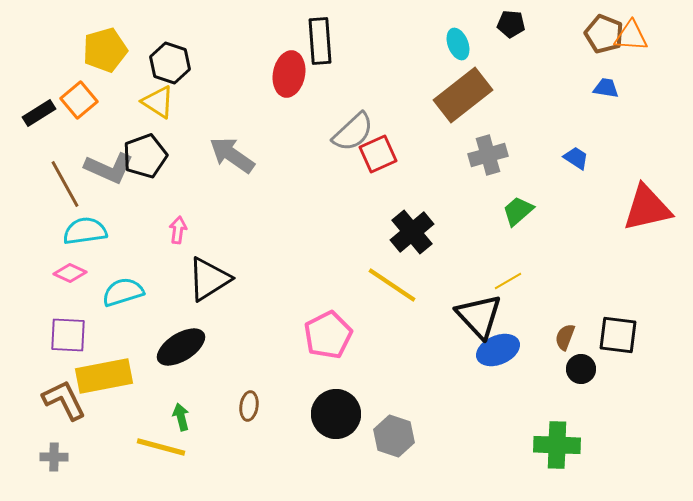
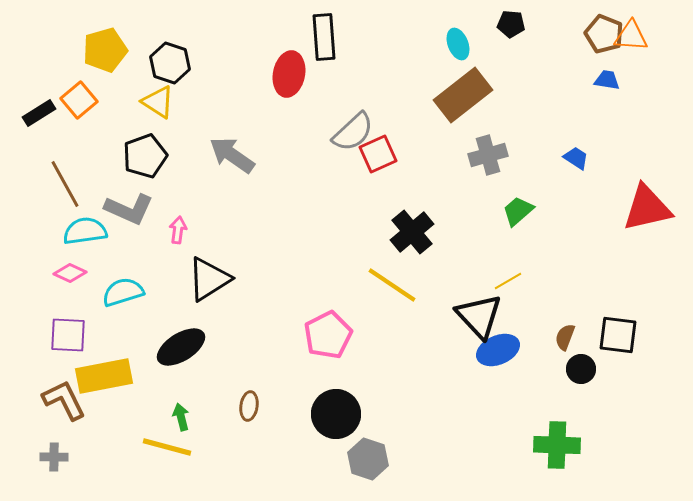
black rectangle at (320, 41): moved 4 px right, 4 px up
blue trapezoid at (606, 88): moved 1 px right, 8 px up
gray L-shape at (109, 168): moved 20 px right, 41 px down
gray hexagon at (394, 436): moved 26 px left, 23 px down
yellow line at (161, 447): moved 6 px right
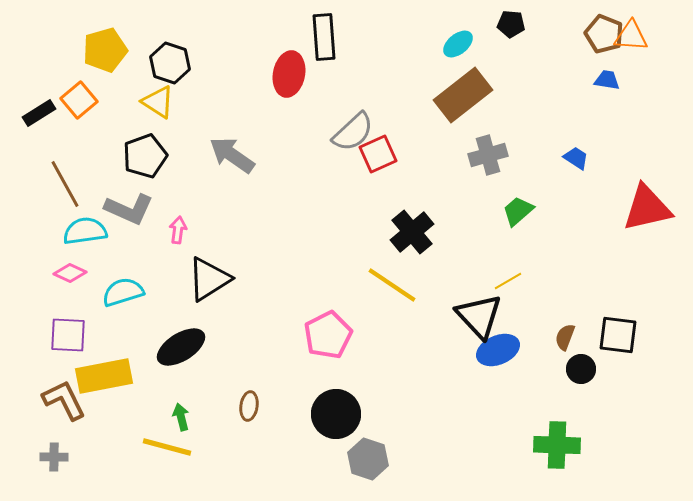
cyan ellipse at (458, 44): rotated 72 degrees clockwise
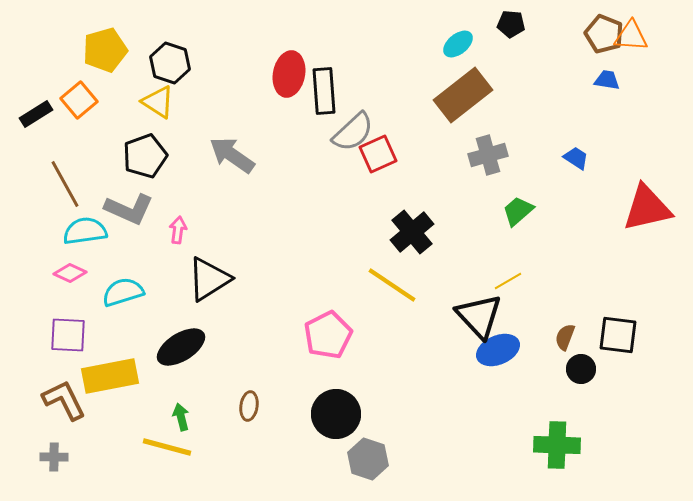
black rectangle at (324, 37): moved 54 px down
black rectangle at (39, 113): moved 3 px left, 1 px down
yellow rectangle at (104, 376): moved 6 px right
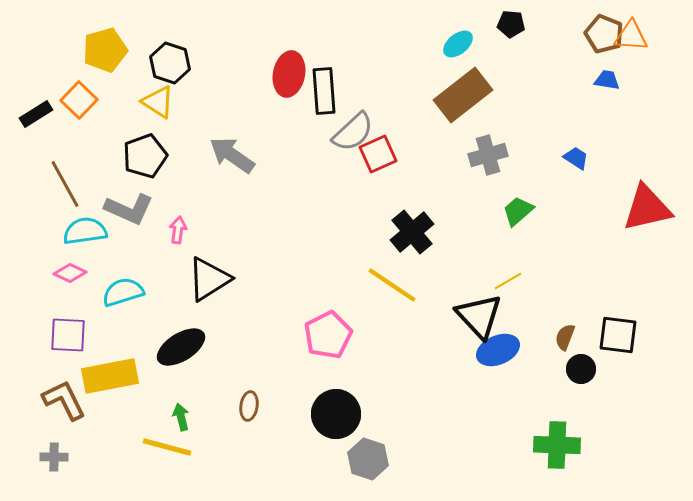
orange square at (79, 100): rotated 6 degrees counterclockwise
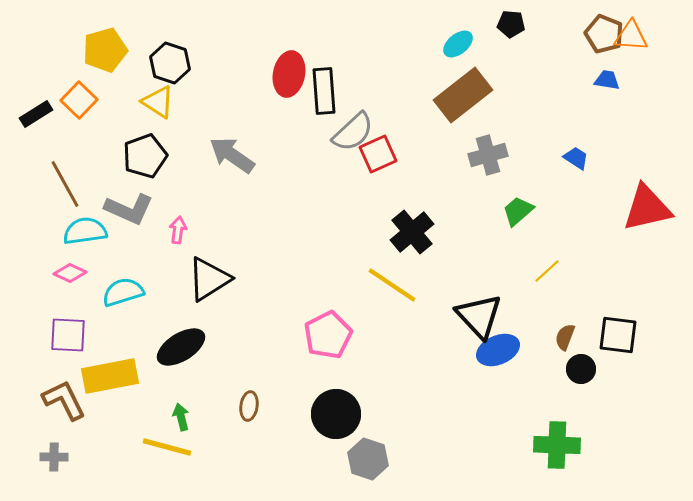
yellow line at (508, 281): moved 39 px right, 10 px up; rotated 12 degrees counterclockwise
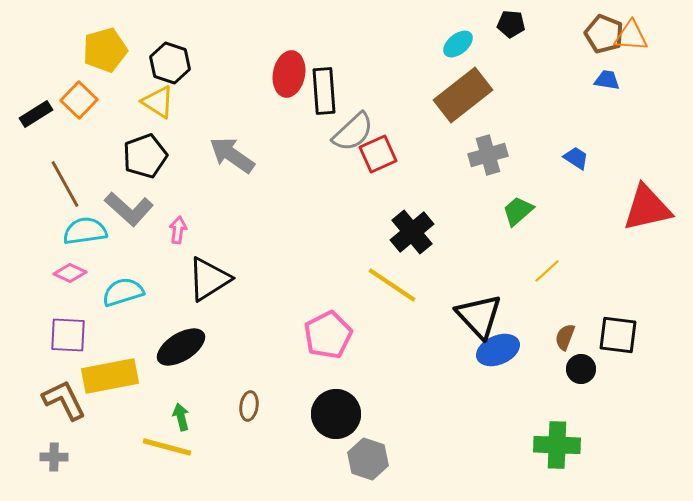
gray L-shape at (129, 209): rotated 18 degrees clockwise
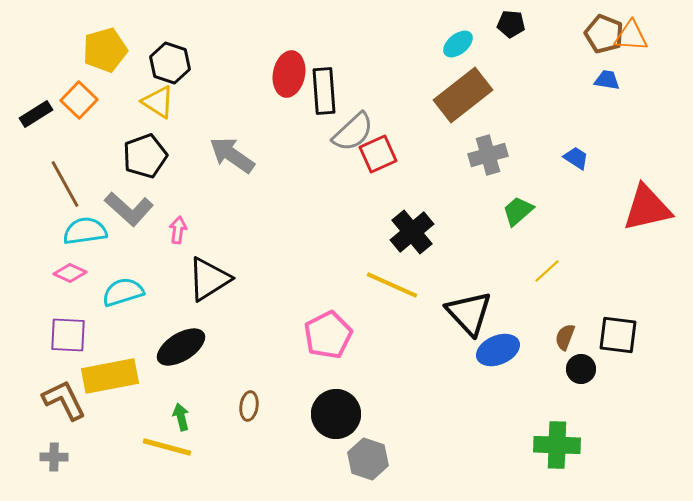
yellow line at (392, 285): rotated 10 degrees counterclockwise
black triangle at (479, 316): moved 10 px left, 3 px up
